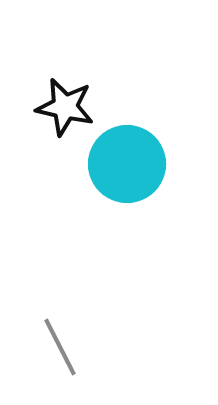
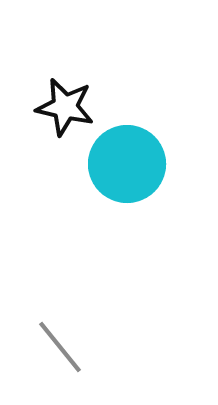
gray line: rotated 12 degrees counterclockwise
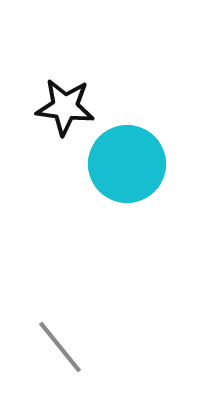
black star: rotated 6 degrees counterclockwise
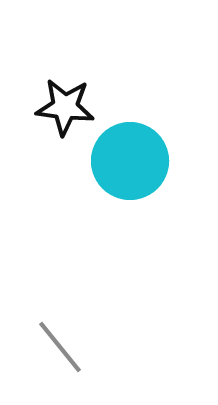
cyan circle: moved 3 px right, 3 px up
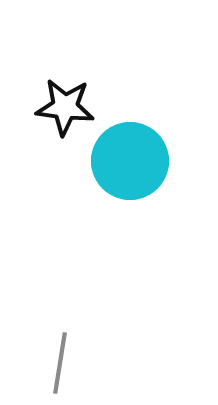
gray line: moved 16 px down; rotated 48 degrees clockwise
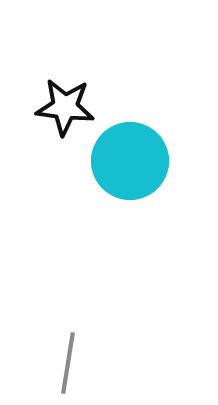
gray line: moved 8 px right
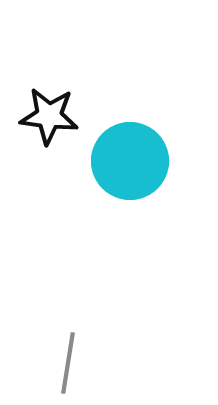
black star: moved 16 px left, 9 px down
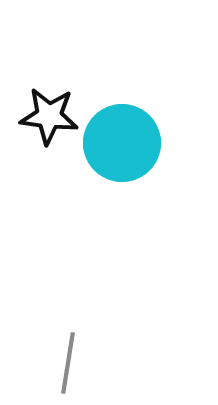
cyan circle: moved 8 px left, 18 px up
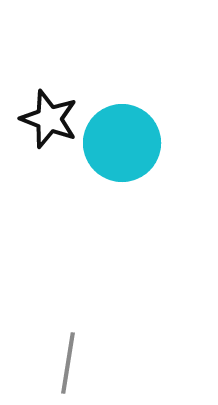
black star: moved 3 px down; rotated 14 degrees clockwise
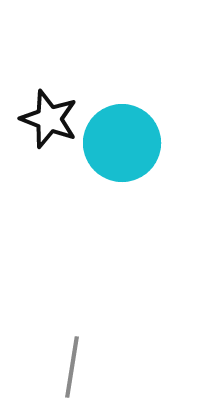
gray line: moved 4 px right, 4 px down
